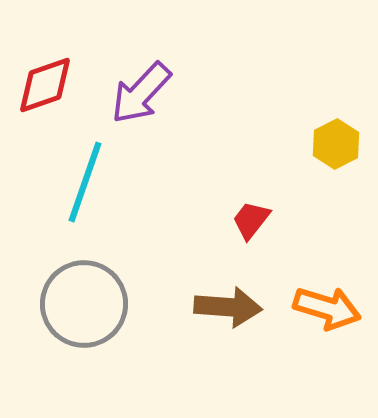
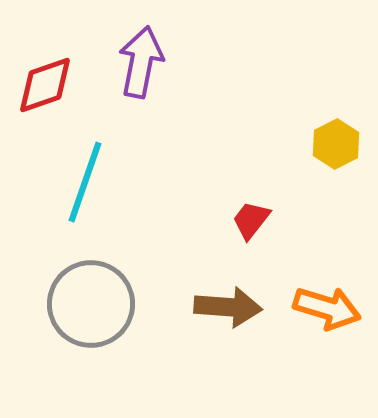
purple arrow: moved 31 px up; rotated 148 degrees clockwise
gray circle: moved 7 px right
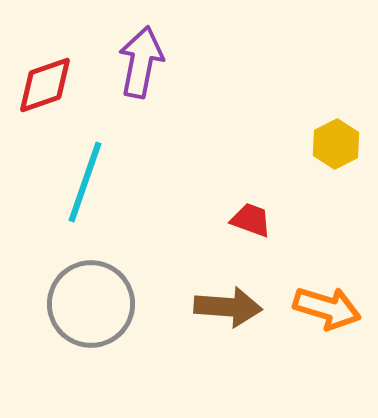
red trapezoid: rotated 72 degrees clockwise
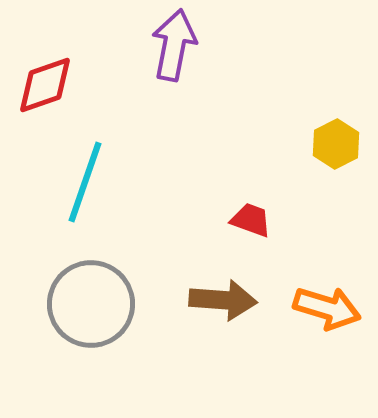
purple arrow: moved 33 px right, 17 px up
brown arrow: moved 5 px left, 7 px up
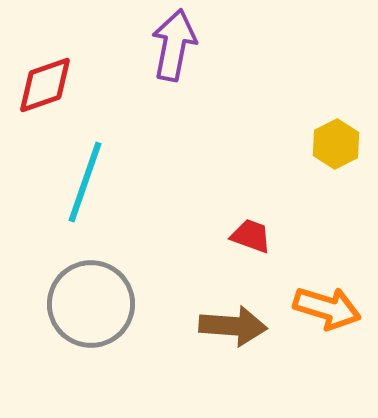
red trapezoid: moved 16 px down
brown arrow: moved 10 px right, 26 px down
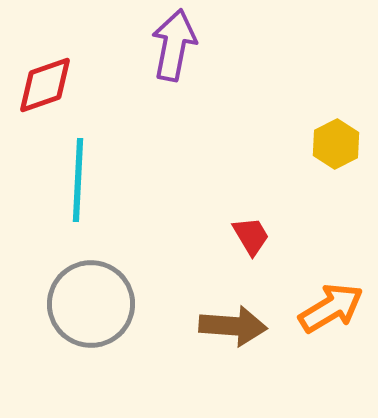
cyan line: moved 7 px left, 2 px up; rotated 16 degrees counterclockwise
red trapezoid: rotated 39 degrees clockwise
orange arrow: moved 4 px right; rotated 48 degrees counterclockwise
